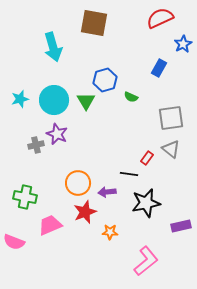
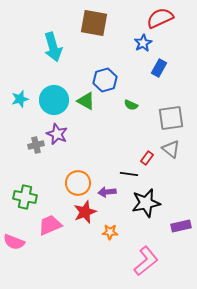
blue star: moved 40 px left, 1 px up
green semicircle: moved 8 px down
green triangle: rotated 30 degrees counterclockwise
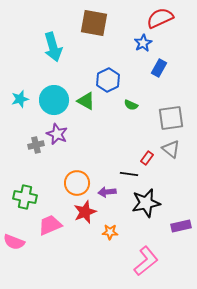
blue hexagon: moved 3 px right; rotated 10 degrees counterclockwise
orange circle: moved 1 px left
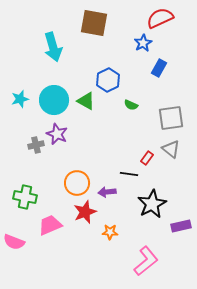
black star: moved 6 px right, 1 px down; rotated 16 degrees counterclockwise
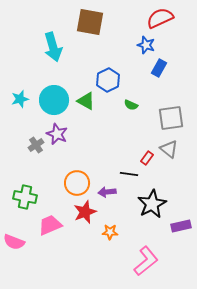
brown square: moved 4 px left, 1 px up
blue star: moved 3 px right, 2 px down; rotated 24 degrees counterclockwise
gray cross: rotated 21 degrees counterclockwise
gray triangle: moved 2 px left
